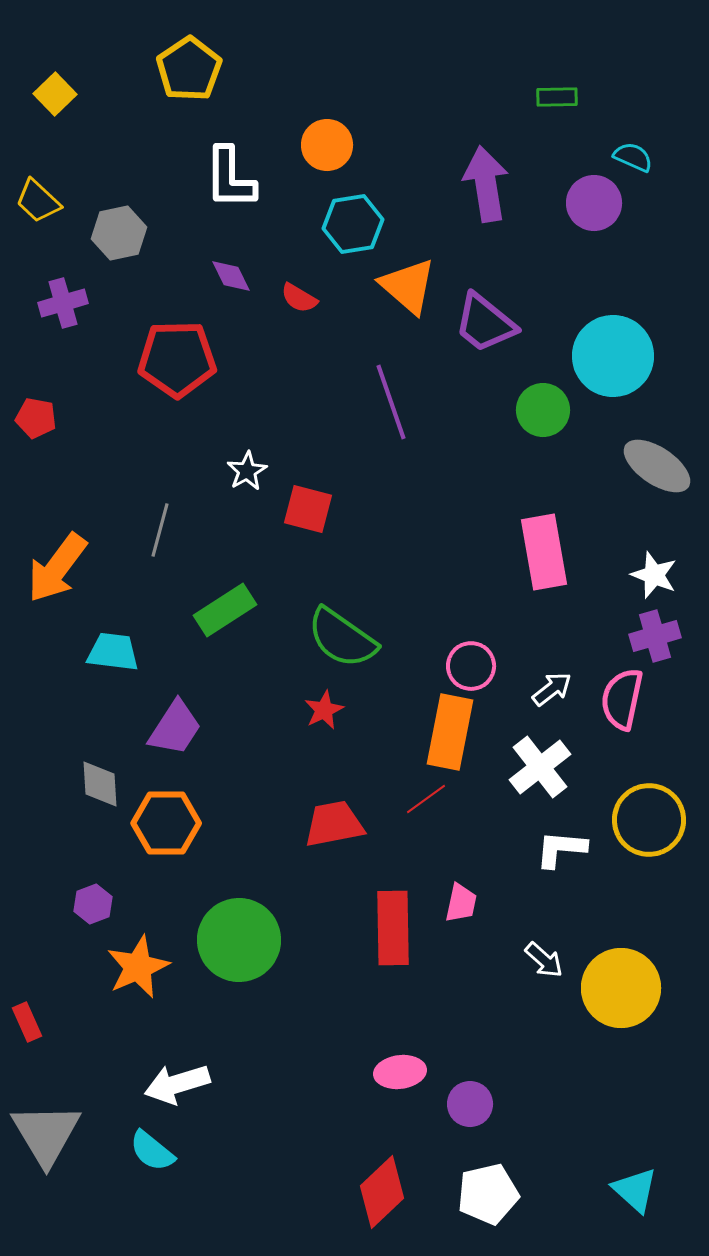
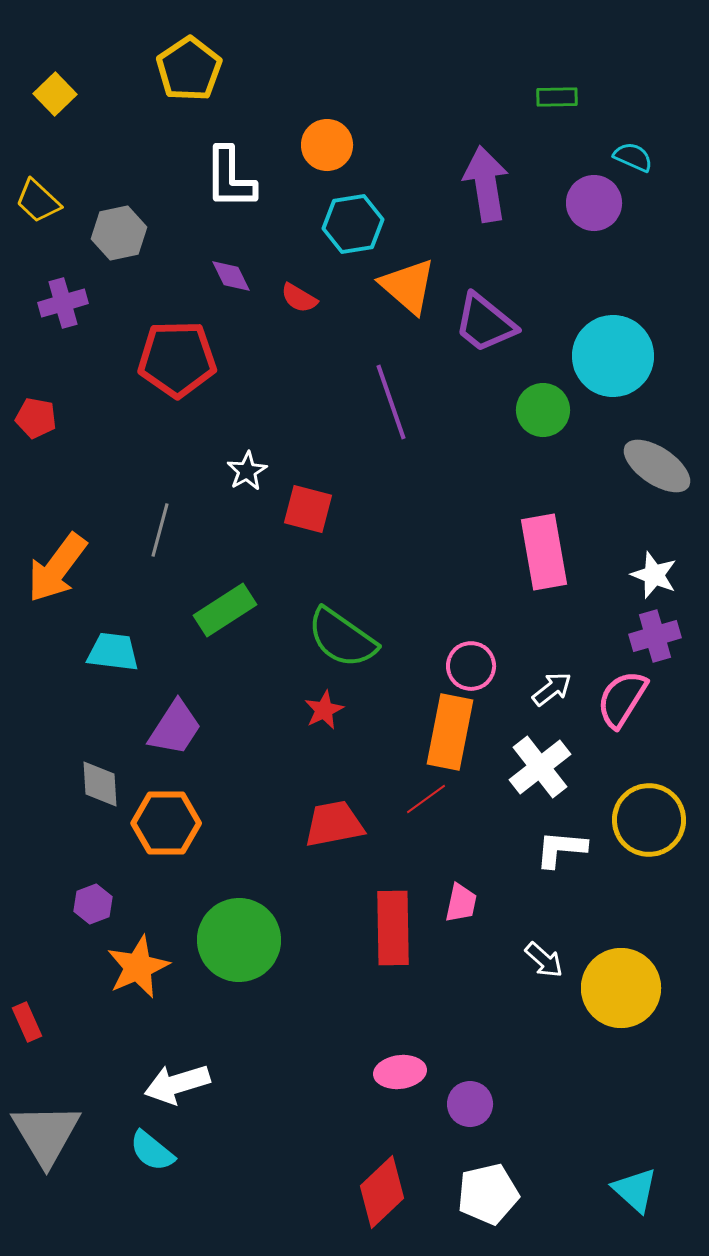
pink semicircle at (622, 699): rotated 20 degrees clockwise
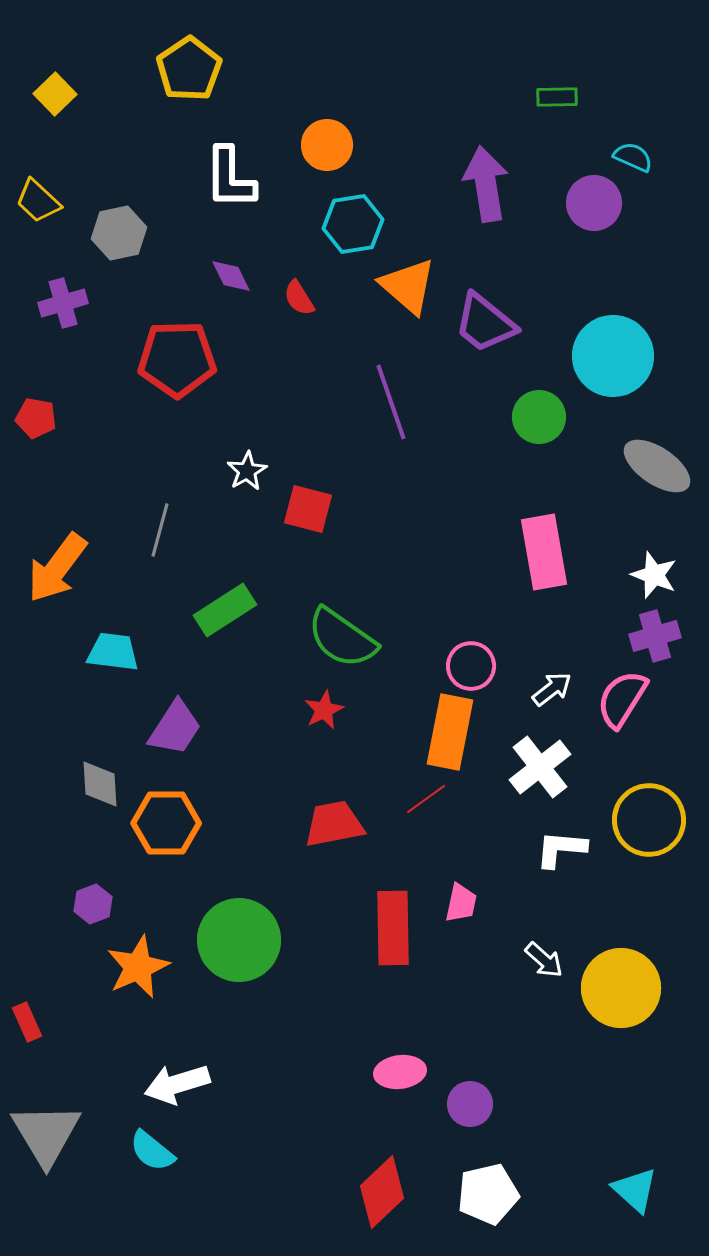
red semicircle at (299, 298): rotated 27 degrees clockwise
green circle at (543, 410): moved 4 px left, 7 px down
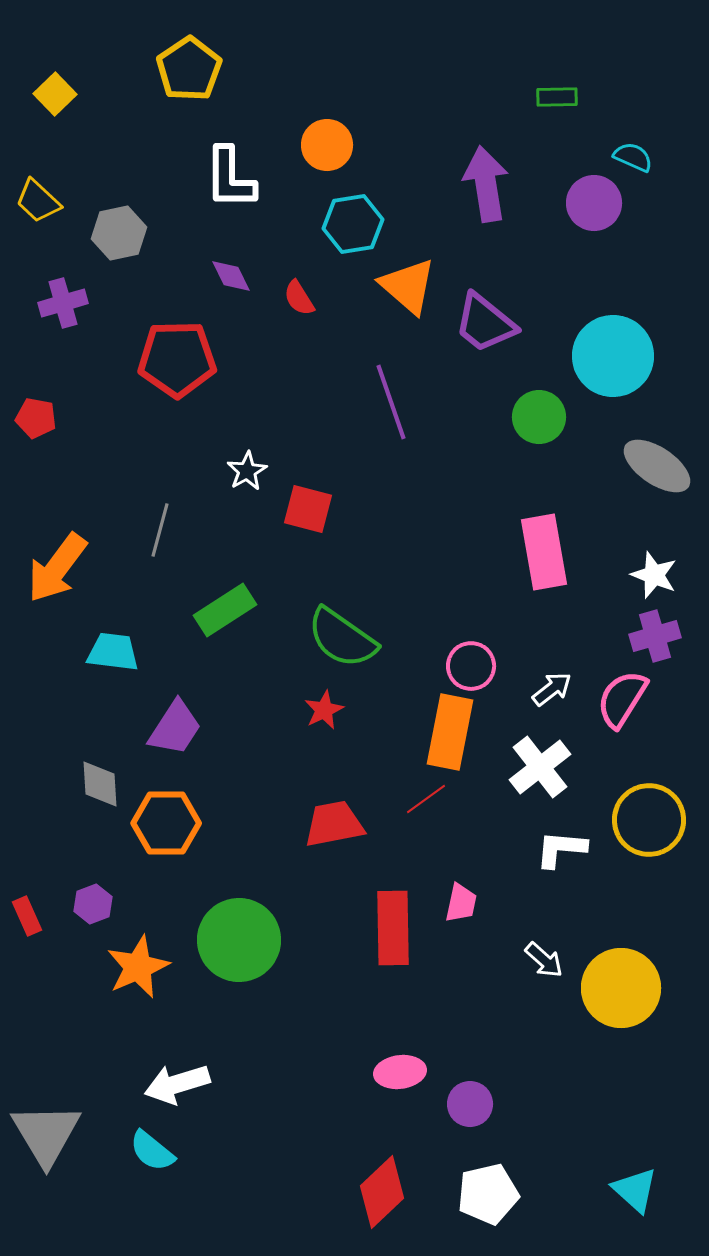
red rectangle at (27, 1022): moved 106 px up
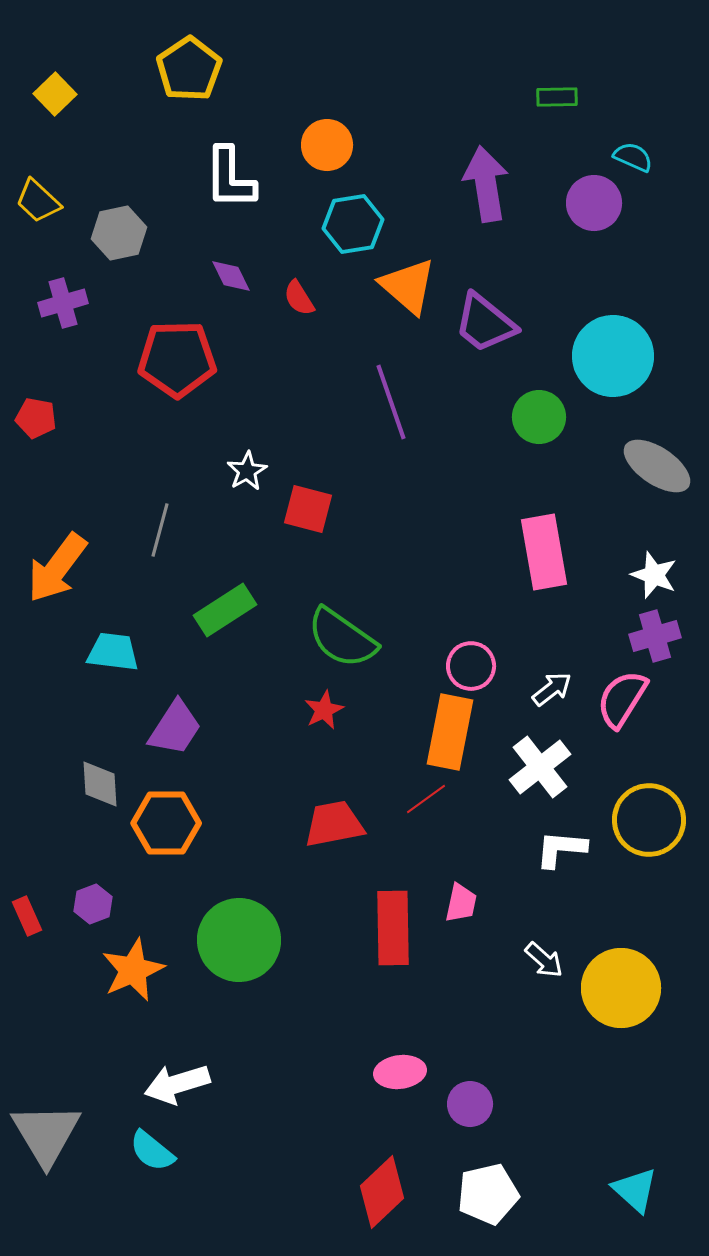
orange star at (138, 967): moved 5 px left, 3 px down
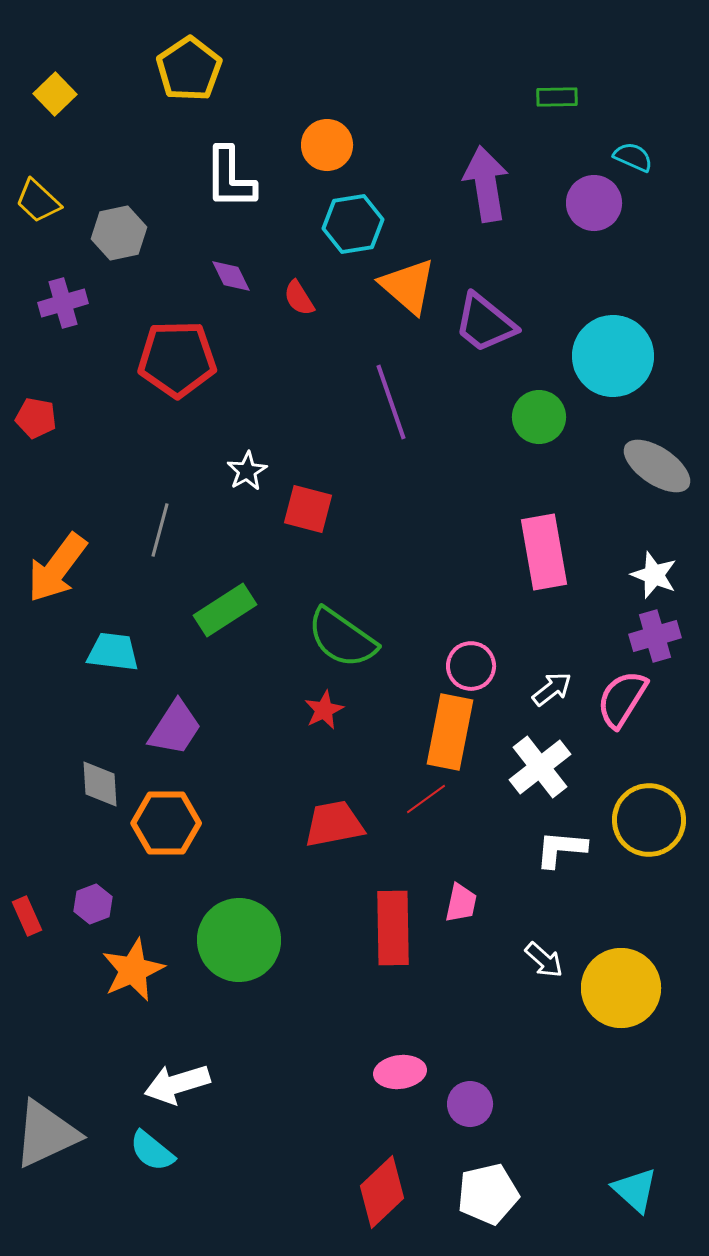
gray triangle at (46, 1134): rotated 36 degrees clockwise
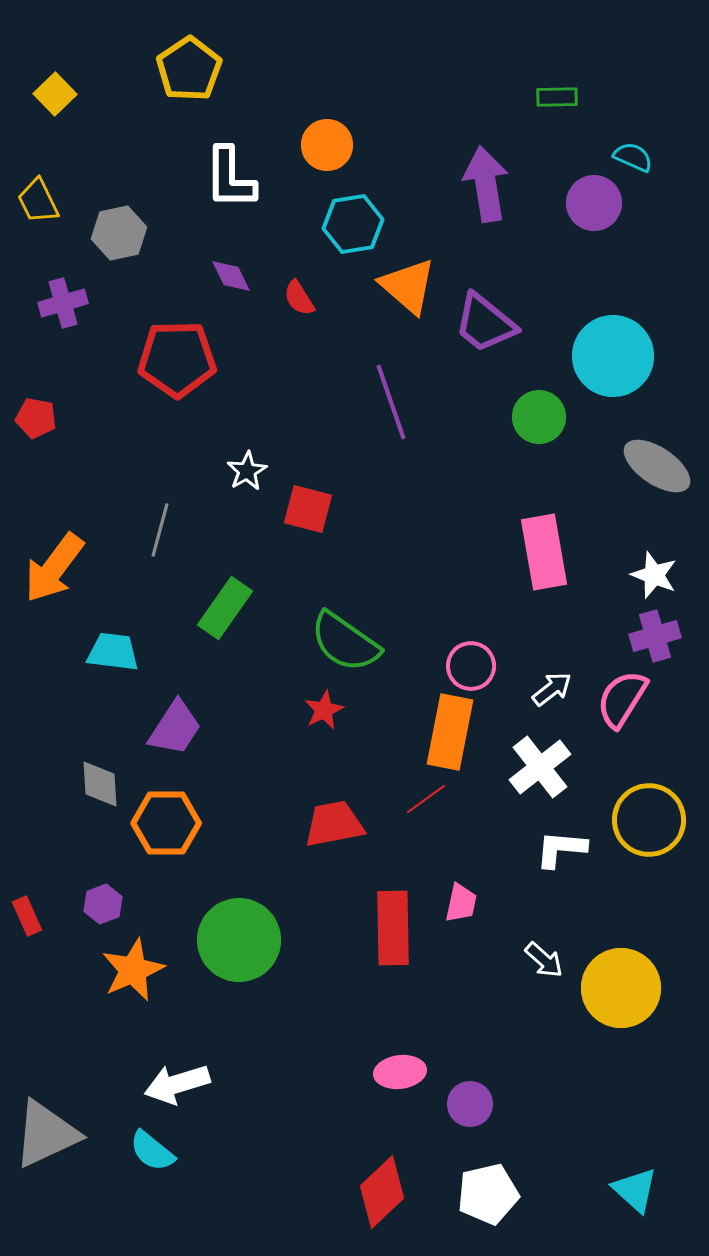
yellow trapezoid at (38, 201): rotated 21 degrees clockwise
orange arrow at (57, 568): moved 3 px left
green rectangle at (225, 610): moved 2 px up; rotated 22 degrees counterclockwise
green semicircle at (342, 638): moved 3 px right, 4 px down
purple hexagon at (93, 904): moved 10 px right
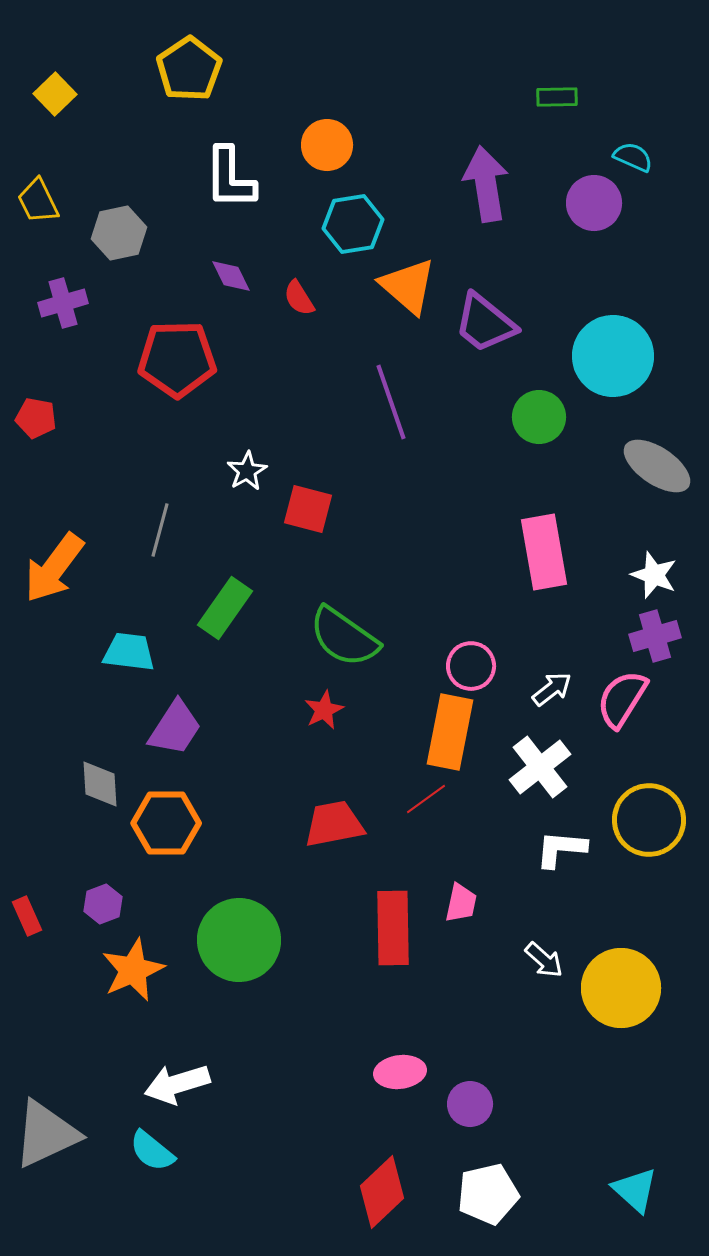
green semicircle at (345, 642): moved 1 px left, 5 px up
cyan trapezoid at (113, 652): moved 16 px right
